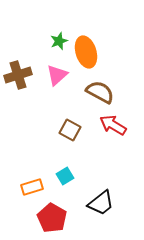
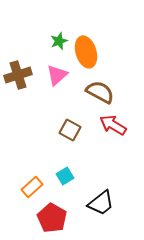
orange rectangle: rotated 25 degrees counterclockwise
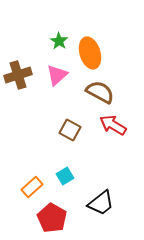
green star: rotated 18 degrees counterclockwise
orange ellipse: moved 4 px right, 1 px down
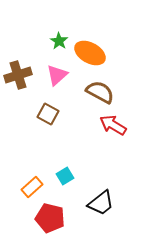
orange ellipse: rotated 44 degrees counterclockwise
brown square: moved 22 px left, 16 px up
red pentagon: moved 2 px left; rotated 16 degrees counterclockwise
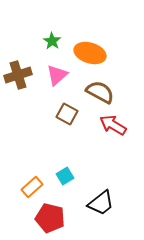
green star: moved 7 px left
orange ellipse: rotated 12 degrees counterclockwise
brown square: moved 19 px right
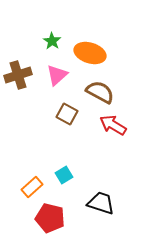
cyan square: moved 1 px left, 1 px up
black trapezoid: rotated 124 degrees counterclockwise
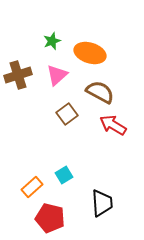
green star: rotated 18 degrees clockwise
brown square: rotated 25 degrees clockwise
black trapezoid: moved 1 px right; rotated 68 degrees clockwise
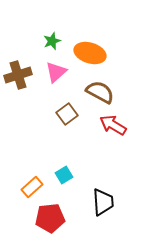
pink triangle: moved 1 px left, 3 px up
black trapezoid: moved 1 px right, 1 px up
red pentagon: rotated 20 degrees counterclockwise
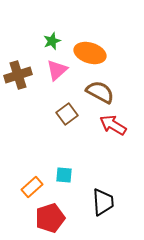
pink triangle: moved 1 px right, 2 px up
cyan square: rotated 36 degrees clockwise
red pentagon: rotated 12 degrees counterclockwise
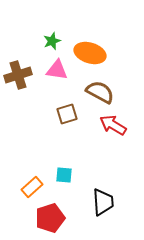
pink triangle: rotated 50 degrees clockwise
brown square: rotated 20 degrees clockwise
